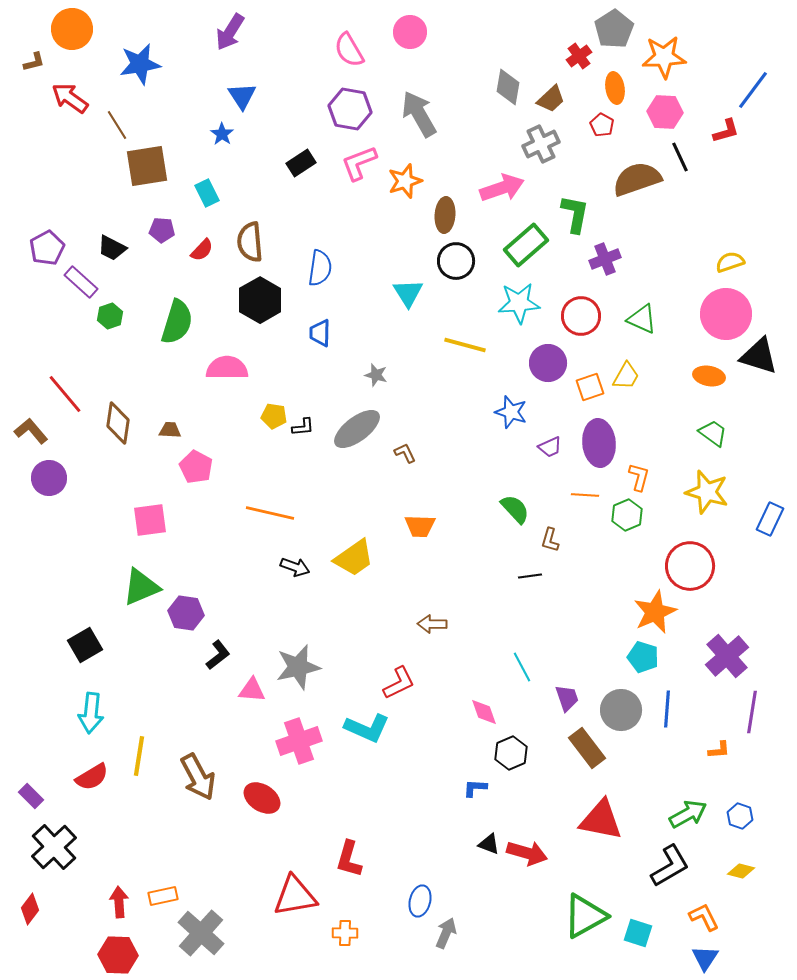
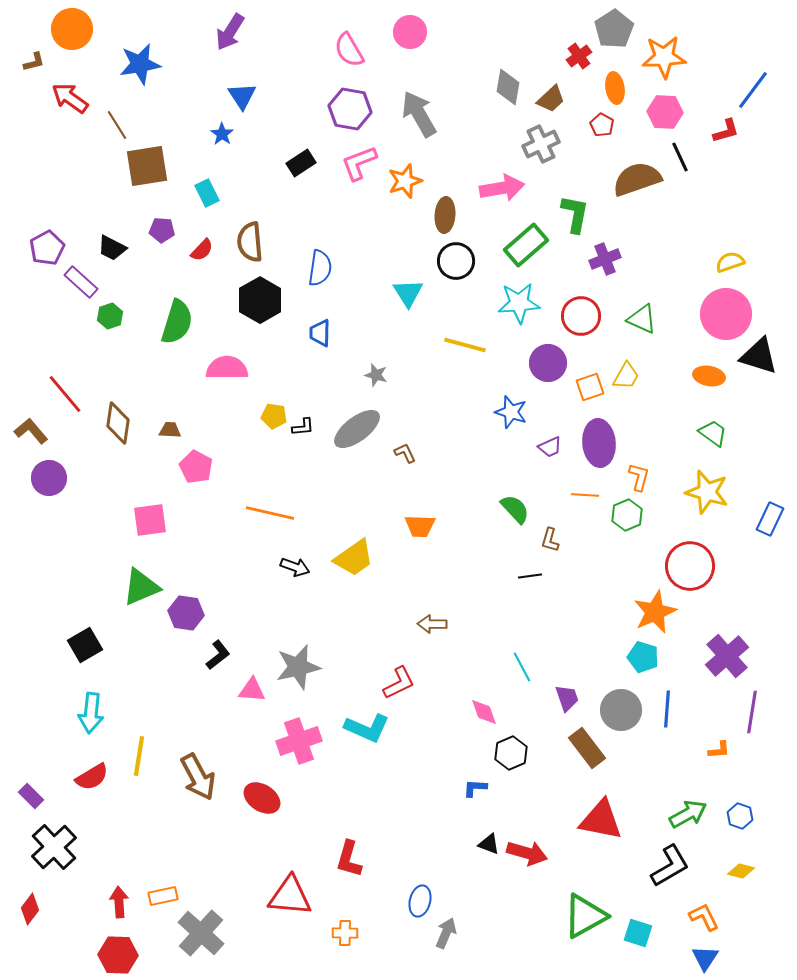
pink arrow at (502, 188): rotated 9 degrees clockwise
red triangle at (295, 896): moved 5 px left; rotated 15 degrees clockwise
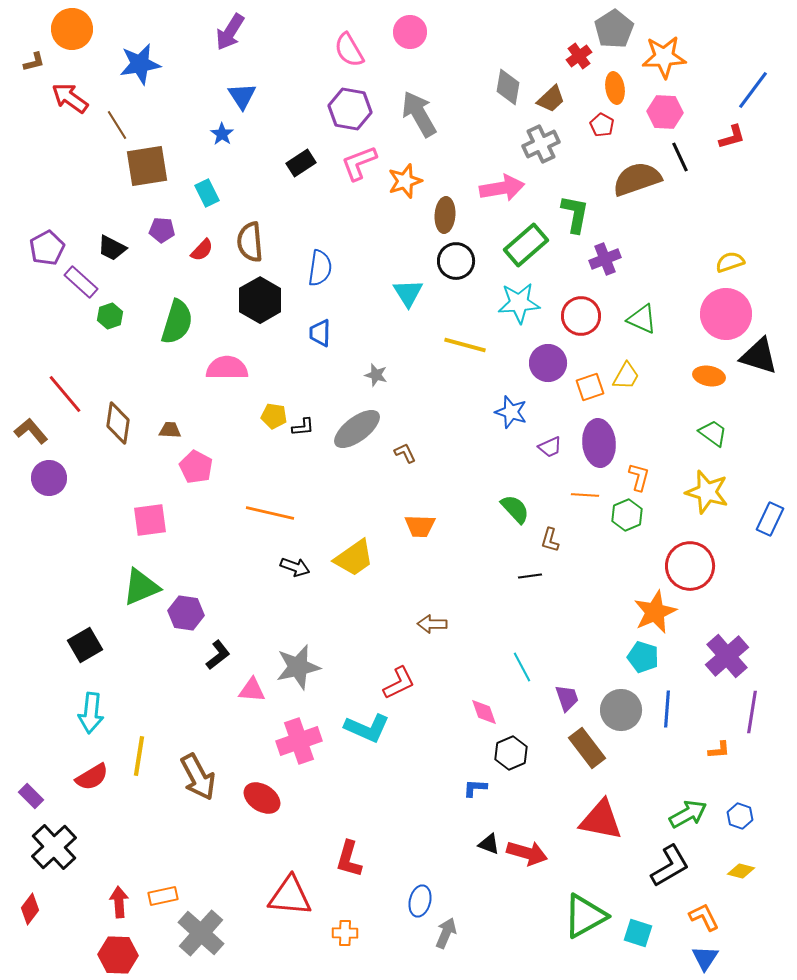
red L-shape at (726, 131): moved 6 px right, 6 px down
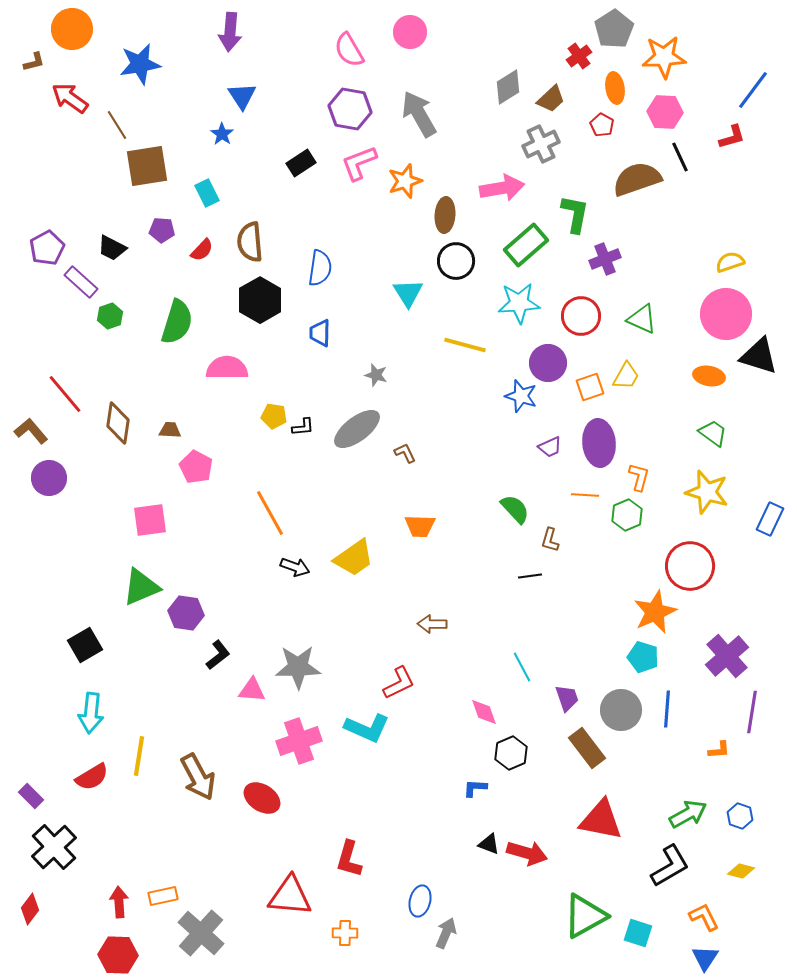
purple arrow at (230, 32): rotated 27 degrees counterclockwise
gray diamond at (508, 87): rotated 48 degrees clockwise
blue star at (511, 412): moved 10 px right, 16 px up
orange line at (270, 513): rotated 48 degrees clockwise
gray star at (298, 667): rotated 12 degrees clockwise
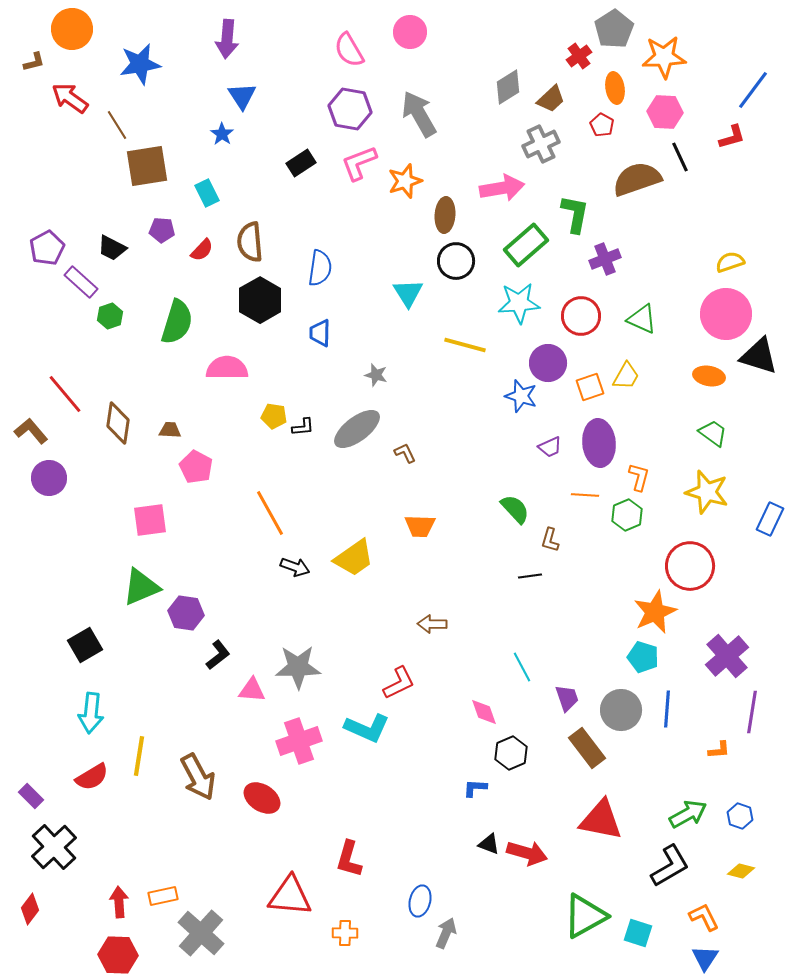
purple arrow at (230, 32): moved 3 px left, 7 px down
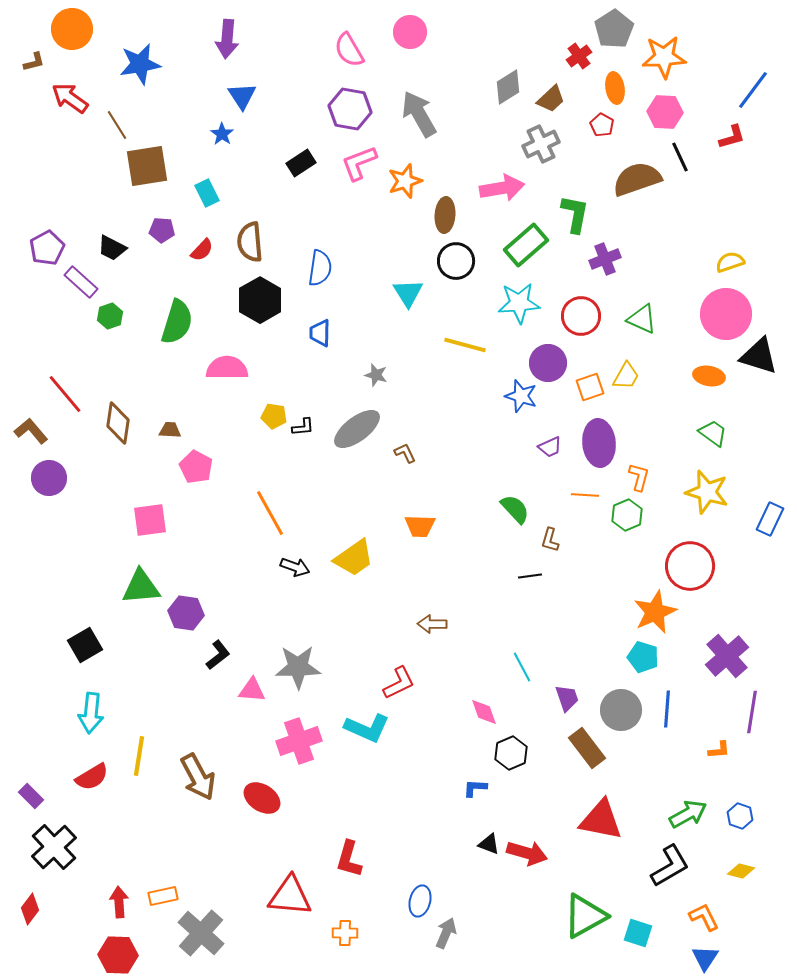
green triangle at (141, 587): rotated 18 degrees clockwise
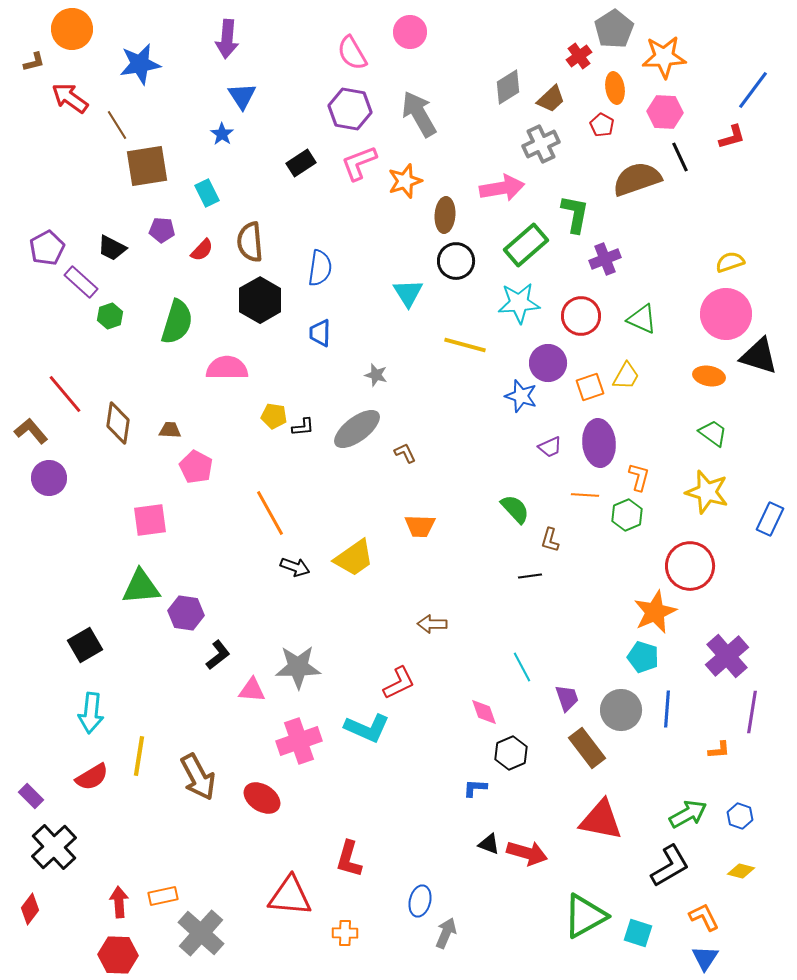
pink semicircle at (349, 50): moved 3 px right, 3 px down
